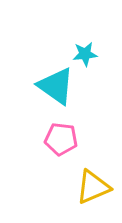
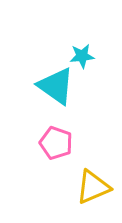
cyan star: moved 3 px left, 2 px down
pink pentagon: moved 5 px left, 4 px down; rotated 12 degrees clockwise
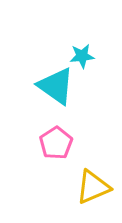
pink pentagon: rotated 20 degrees clockwise
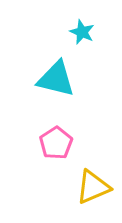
cyan star: moved 24 px up; rotated 30 degrees clockwise
cyan triangle: moved 7 px up; rotated 21 degrees counterclockwise
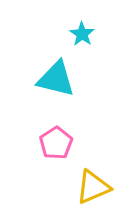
cyan star: moved 2 px down; rotated 10 degrees clockwise
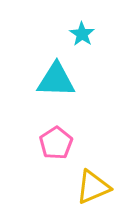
cyan triangle: moved 1 px down; rotated 12 degrees counterclockwise
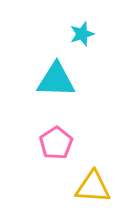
cyan star: rotated 20 degrees clockwise
yellow triangle: rotated 27 degrees clockwise
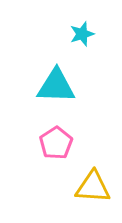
cyan triangle: moved 6 px down
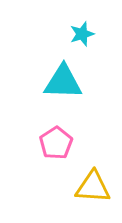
cyan triangle: moved 7 px right, 4 px up
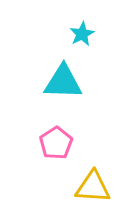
cyan star: rotated 10 degrees counterclockwise
